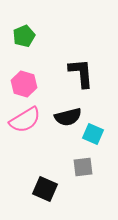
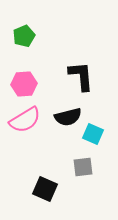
black L-shape: moved 3 px down
pink hexagon: rotated 20 degrees counterclockwise
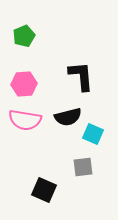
pink semicircle: rotated 40 degrees clockwise
black square: moved 1 px left, 1 px down
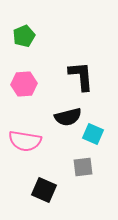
pink semicircle: moved 21 px down
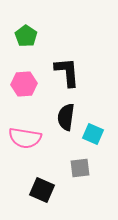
green pentagon: moved 2 px right; rotated 15 degrees counterclockwise
black L-shape: moved 14 px left, 4 px up
black semicircle: moved 2 px left; rotated 112 degrees clockwise
pink semicircle: moved 3 px up
gray square: moved 3 px left, 1 px down
black square: moved 2 px left
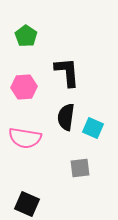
pink hexagon: moved 3 px down
cyan square: moved 6 px up
black square: moved 15 px left, 14 px down
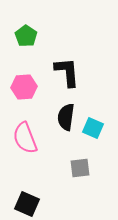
pink semicircle: rotated 60 degrees clockwise
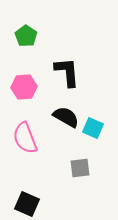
black semicircle: rotated 112 degrees clockwise
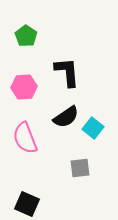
black semicircle: rotated 116 degrees clockwise
cyan square: rotated 15 degrees clockwise
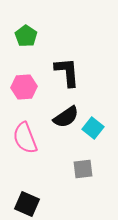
gray square: moved 3 px right, 1 px down
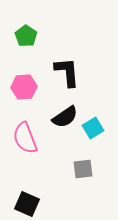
black semicircle: moved 1 px left
cyan square: rotated 20 degrees clockwise
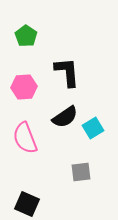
gray square: moved 2 px left, 3 px down
